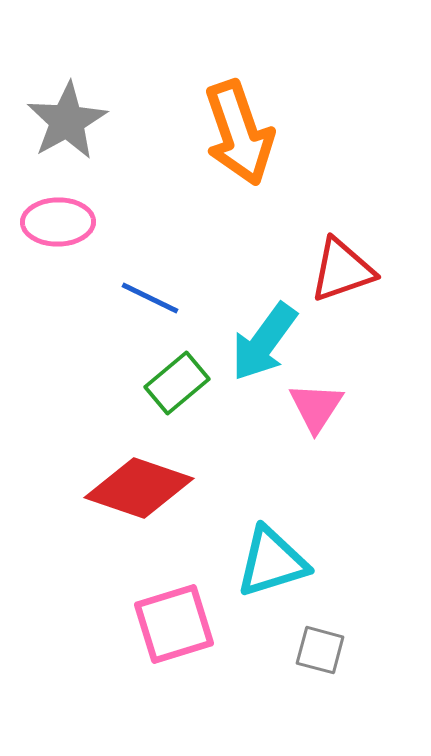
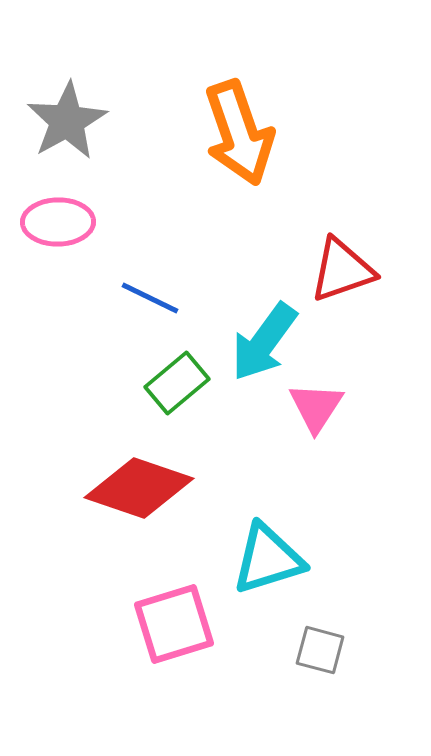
cyan triangle: moved 4 px left, 3 px up
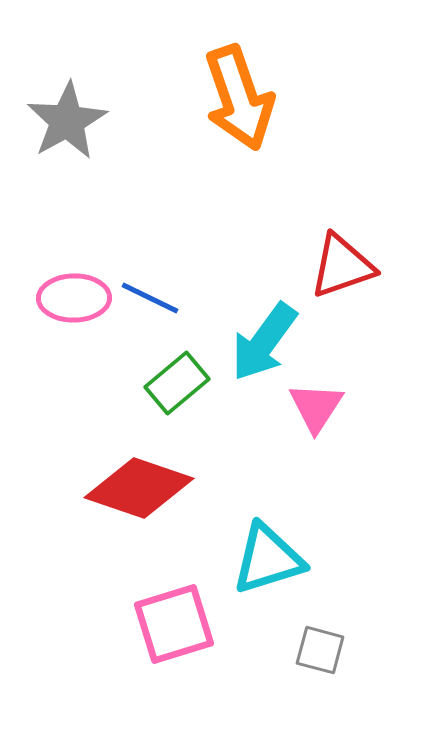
orange arrow: moved 35 px up
pink ellipse: moved 16 px right, 76 px down
red triangle: moved 4 px up
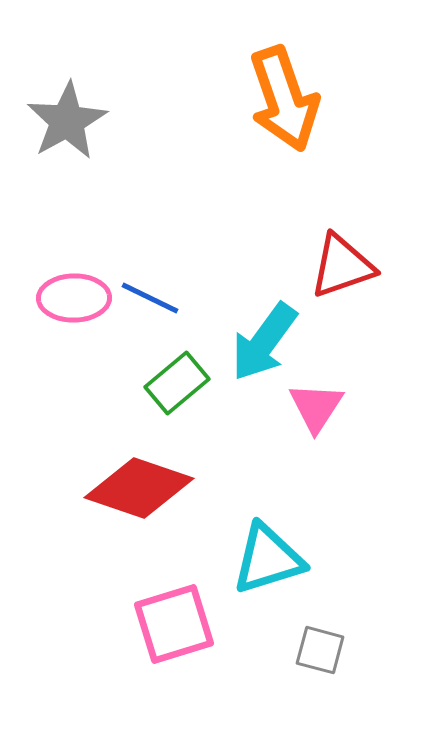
orange arrow: moved 45 px right, 1 px down
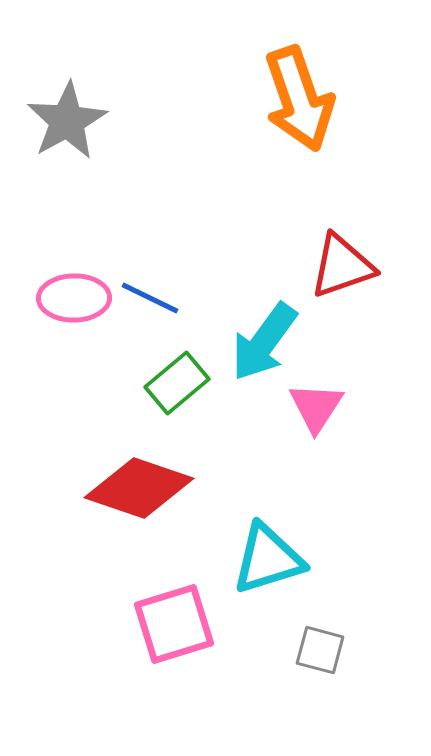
orange arrow: moved 15 px right
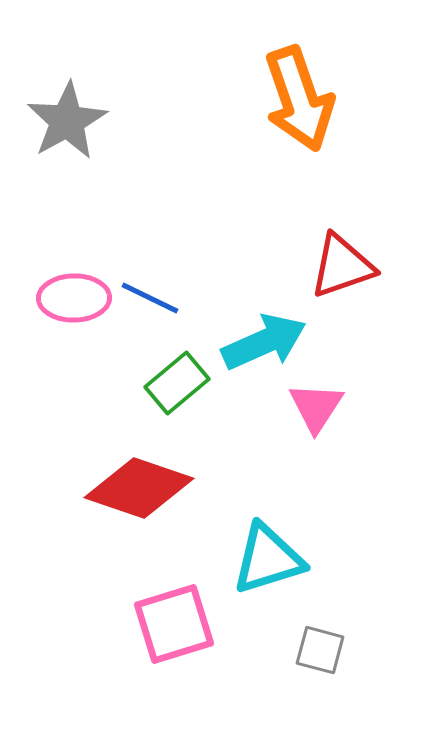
cyan arrow: rotated 150 degrees counterclockwise
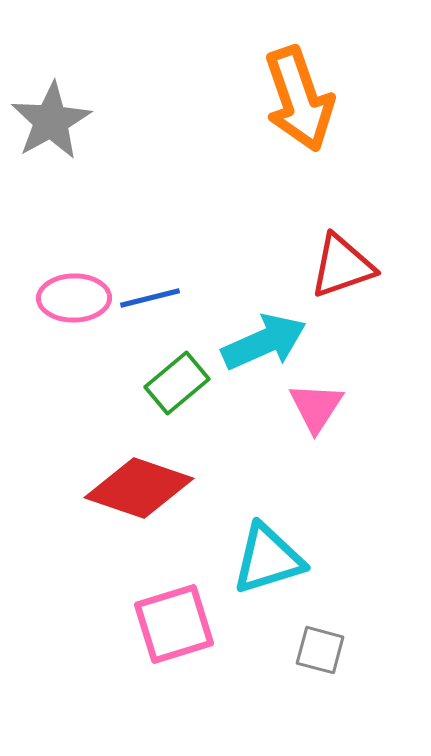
gray star: moved 16 px left
blue line: rotated 40 degrees counterclockwise
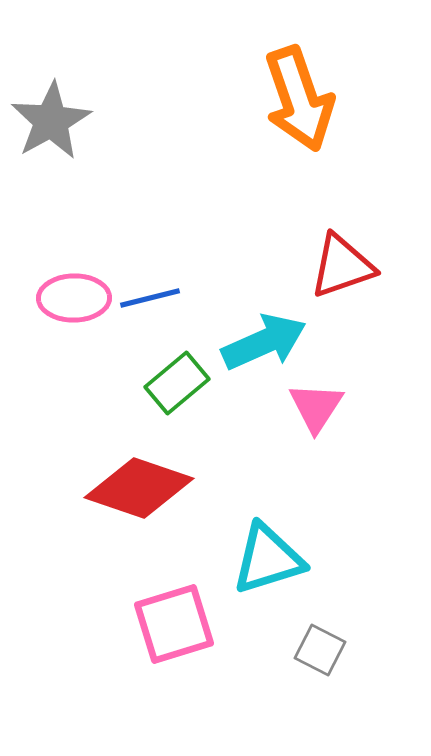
gray square: rotated 12 degrees clockwise
